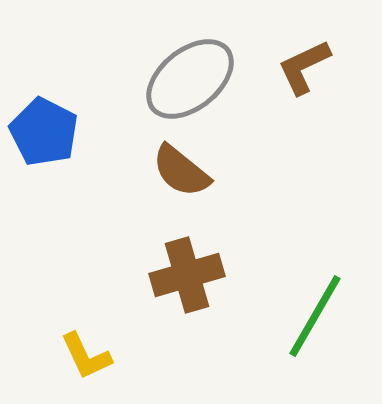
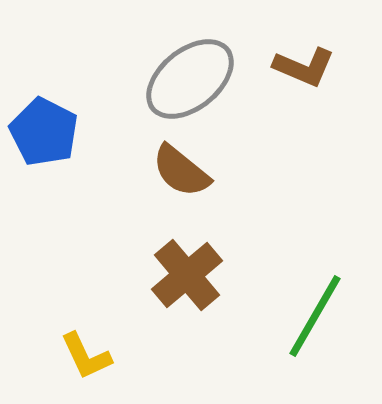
brown L-shape: rotated 132 degrees counterclockwise
brown cross: rotated 24 degrees counterclockwise
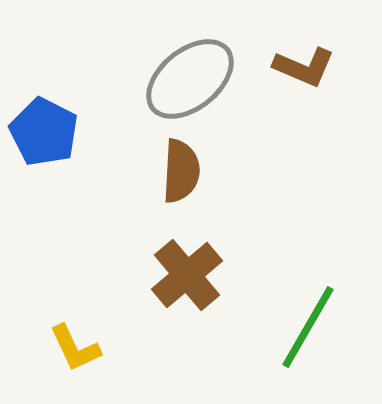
brown semicircle: rotated 126 degrees counterclockwise
green line: moved 7 px left, 11 px down
yellow L-shape: moved 11 px left, 8 px up
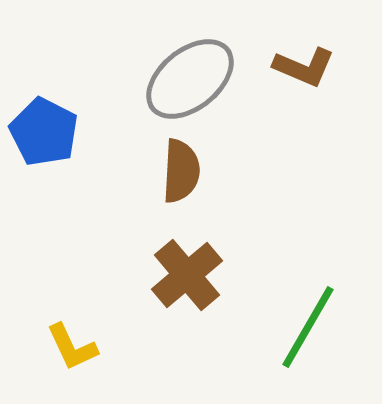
yellow L-shape: moved 3 px left, 1 px up
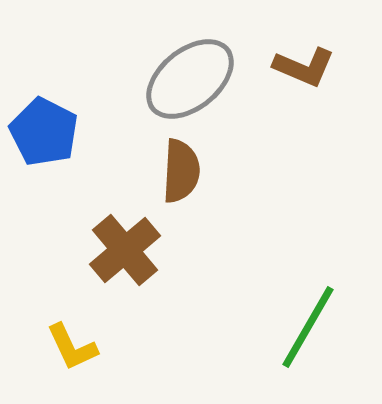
brown cross: moved 62 px left, 25 px up
